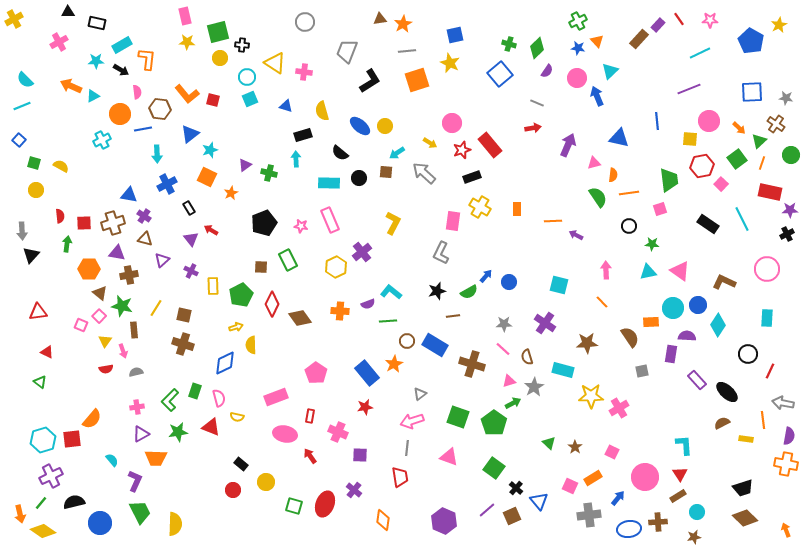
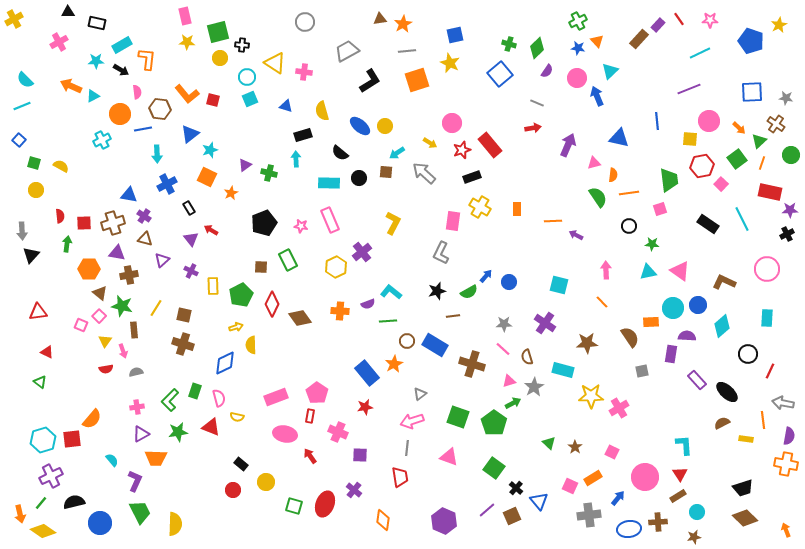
blue pentagon at (751, 41): rotated 10 degrees counterclockwise
gray trapezoid at (347, 51): rotated 40 degrees clockwise
cyan diamond at (718, 325): moved 4 px right, 1 px down; rotated 15 degrees clockwise
pink pentagon at (316, 373): moved 1 px right, 20 px down
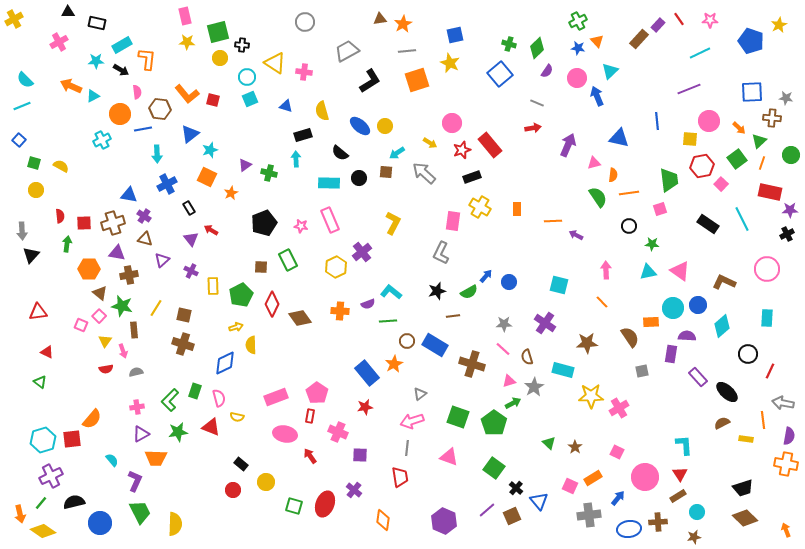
brown cross at (776, 124): moved 4 px left, 6 px up; rotated 30 degrees counterclockwise
purple rectangle at (697, 380): moved 1 px right, 3 px up
pink square at (612, 452): moved 5 px right
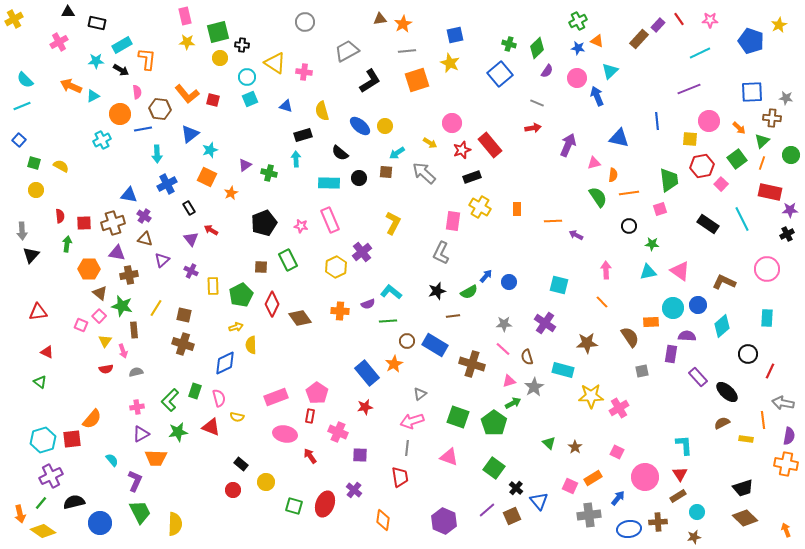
orange triangle at (597, 41): rotated 24 degrees counterclockwise
green triangle at (759, 141): moved 3 px right
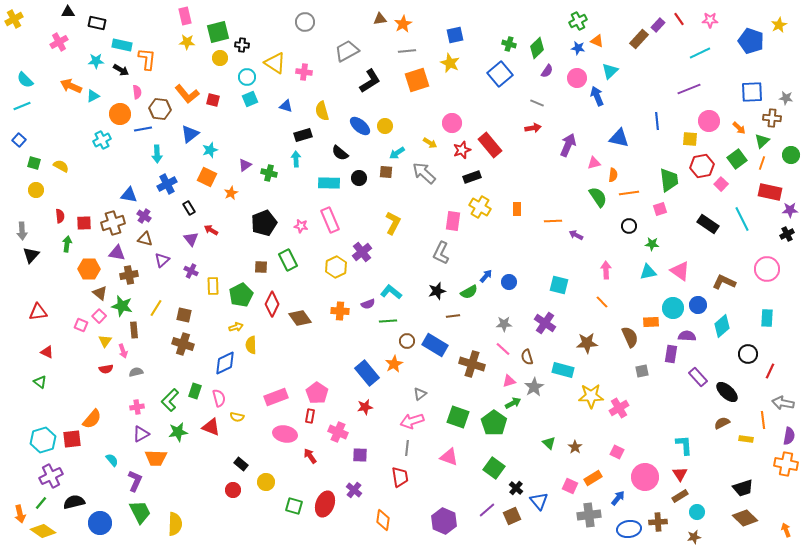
cyan rectangle at (122, 45): rotated 42 degrees clockwise
brown semicircle at (630, 337): rotated 10 degrees clockwise
brown rectangle at (678, 496): moved 2 px right
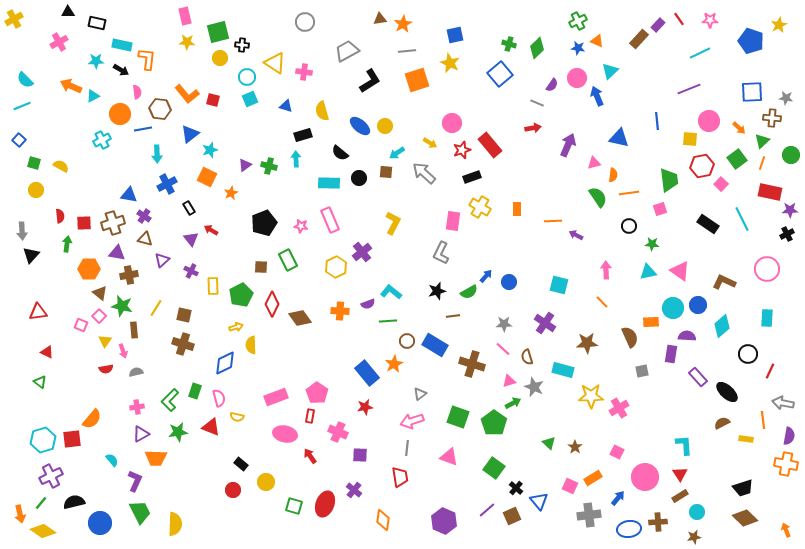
purple semicircle at (547, 71): moved 5 px right, 14 px down
green cross at (269, 173): moved 7 px up
gray star at (534, 387): rotated 18 degrees counterclockwise
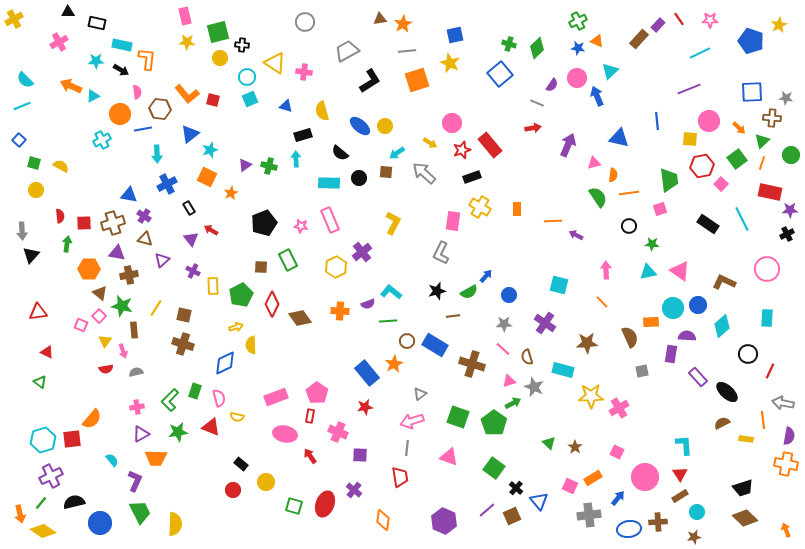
purple cross at (191, 271): moved 2 px right
blue circle at (509, 282): moved 13 px down
